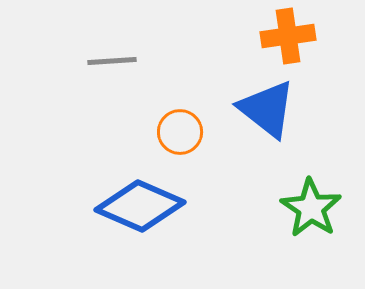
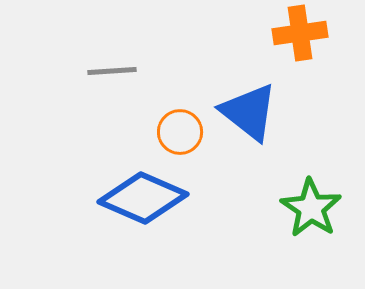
orange cross: moved 12 px right, 3 px up
gray line: moved 10 px down
blue triangle: moved 18 px left, 3 px down
blue diamond: moved 3 px right, 8 px up
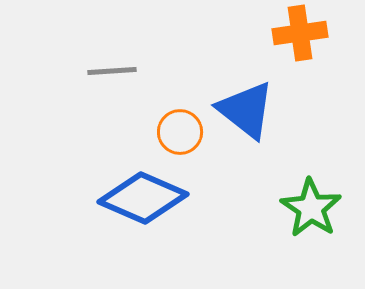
blue triangle: moved 3 px left, 2 px up
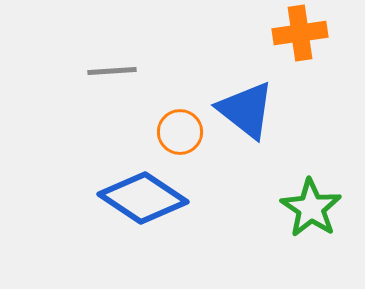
blue diamond: rotated 10 degrees clockwise
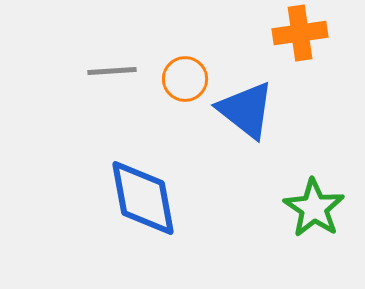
orange circle: moved 5 px right, 53 px up
blue diamond: rotated 46 degrees clockwise
green star: moved 3 px right
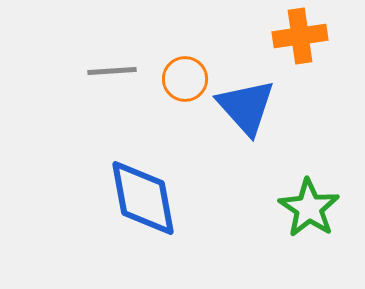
orange cross: moved 3 px down
blue triangle: moved 3 px up; rotated 10 degrees clockwise
green star: moved 5 px left
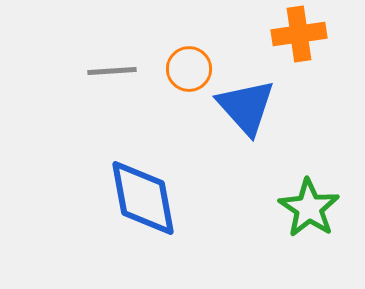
orange cross: moved 1 px left, 2 px up
orange circle: moved 4 px right, 10 px up
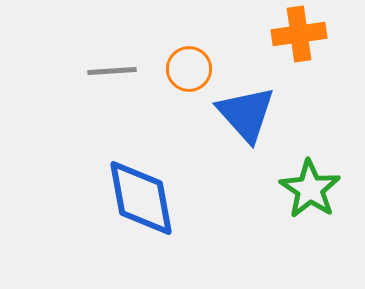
blue triangle: moved 7 px down
blue diamond: moved 2 px left
green star: moved 1 px right, 19 px up
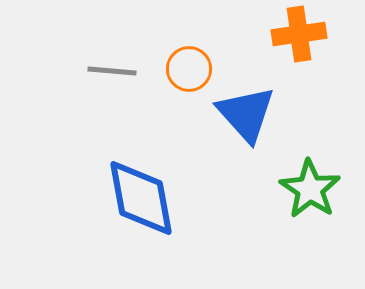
gray line: rotated 9 degrees clockwise
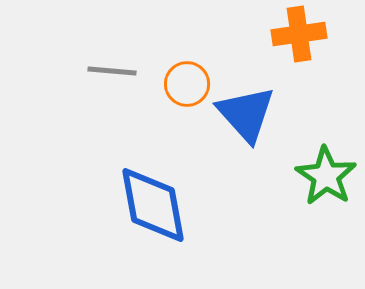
orange circle: moved 2 px left, 15 px down
green star: moved 16 px right, 13 px up
blue diamond: moved 12 px right, 7 px down
